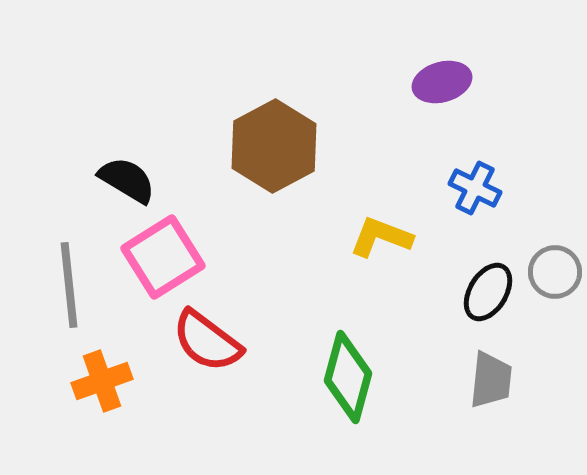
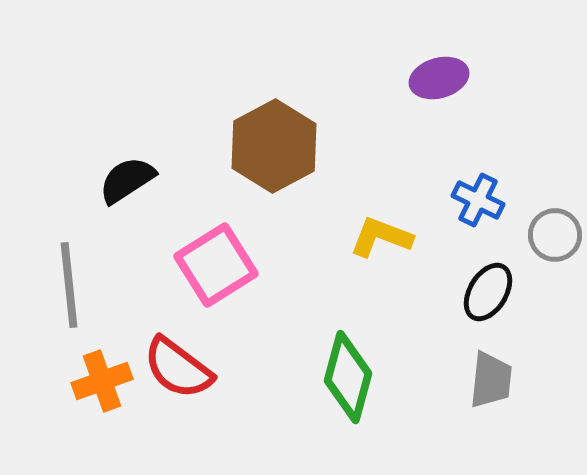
purple ellipse: moved 3 px left, 4 px up
black semicircle: rotated 64 degrees counterclockwise
blue cross: moved 3 px right, 12 px down
pink square: moved 53 px right, 8 px down
gray circle: moved 37 px up
red semicircle: moved 29 px left, 27 px down
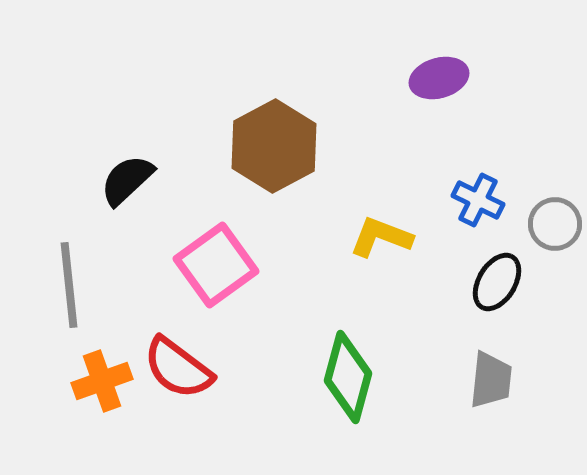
black semicircle: rotated 10 degrees counterclockwise
gray circle: moved 11 px up
pink square: rotated 4 degrees counterclockwise
black ellipse: moved 9 px right, 10 px up
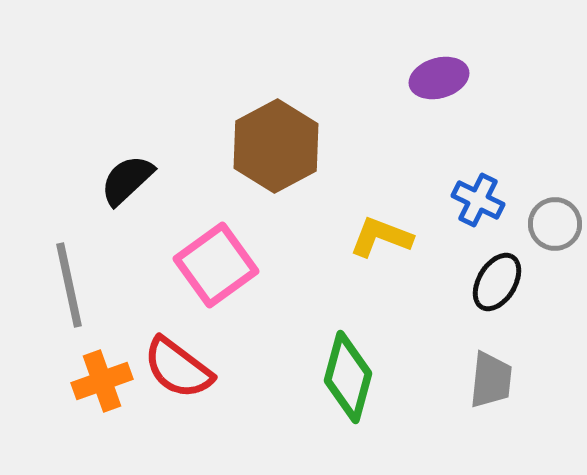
brown hexagon: moved 2 px right
gray line: rotated 6 degrees counterclockwise
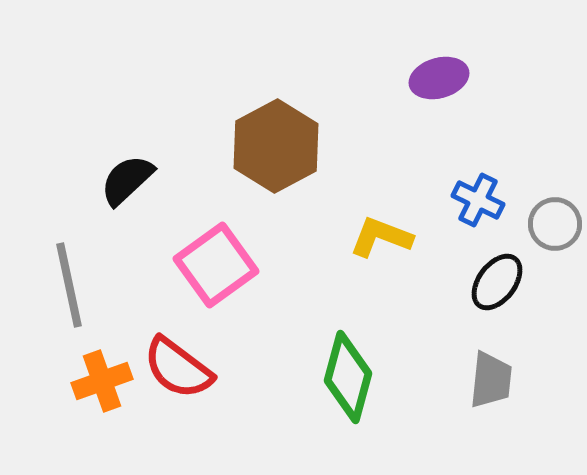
black ellipse: rotated 6 degrees clockwise
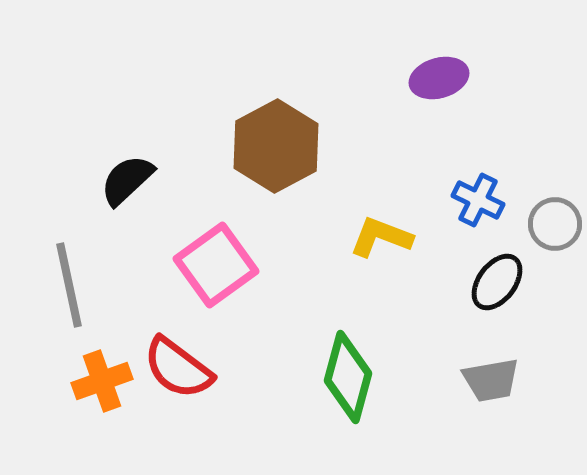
gray trapezoid: rotated 74 degrees clockwise
